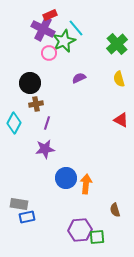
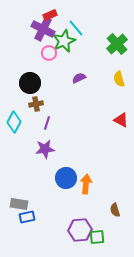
cyan diamond: moved 1 px up
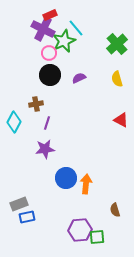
yellow semicircle: moved 2 px left
black circle: moved 20 px right, 8 px up
gray rectangle: rotated 30 degrees counterclockwise
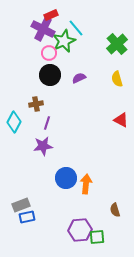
red rectangle: moved 1 px right
purple star: moved 2 px left, 3 px up
gray rectangle: moved 2 px right, 1 px down
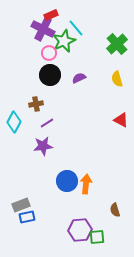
purple line: rotated 40 degrees clockwise
blue circle: moved 1 px right, 3 px down
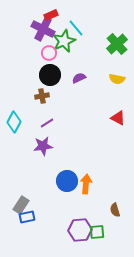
yellow semicircle: rotated 63 degrees counterclockwise
brown cross: moved 6 px right, 8 px up
red triangle: moved 3 px left, 2 px up
gray rectangle: rotated 36 degrees counterclockwise
green square: moved 5 px up
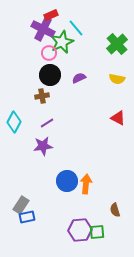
green star: moved 2 px left, 1 px down
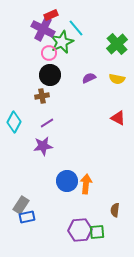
purple semicircle: moved 10 px right
brown semicircle: rotated 24 degrees clockwise
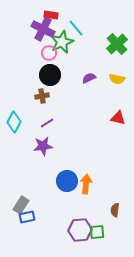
red rectangle: rotated 32 degrees clockwise
red triangle: rotated 14 degrees counterclockwise
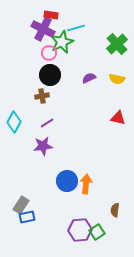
cyan line: rotated 66 degrees counterclockwise
green square: rotated 28 degrees counterclockwise
